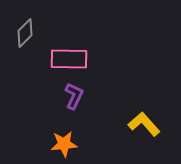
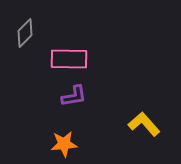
purple L-shape: rotated 56 degrees clockwise
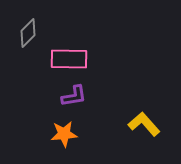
gray diamond: moved 3 px right
orange star: moved 10 px up
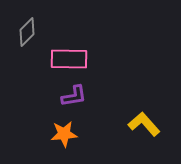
gray diamond: moved 1 px left, 1 px up
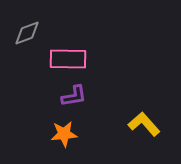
gray diamond: moved 1 px down; rotated 24 degrees clockwise
pink rectangle: moved 1 px left
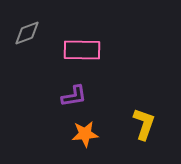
pink rectangle: moved 14 px right, 9 px up
yellow L-shape: rotated 60 degrees clockwise
orange star: moved 21 px right
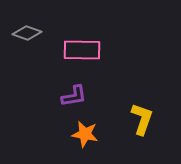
gray diamond: rotated 40 degrees clockwise
yellow L-shape: moved 2 px left, 5 px up
orange star: rotated 16 degrees clockwise
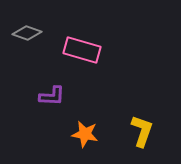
pink rectangle: rotated 15 degrees clockwise
purple L-shape: moved 22 px left; rotated 12 degrees clockwise
yellow L-shape: moved 12 px down
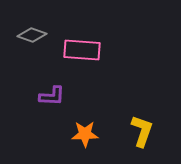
gray diamond: moved 5 px right, 2 px down
pink rectangle: rotated 12 degrees counterclockwise
orange star: rotated 12 degrees counterclockwise
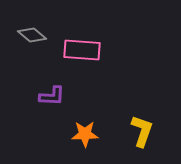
gray diamond: rotated 20 degrees clockwise
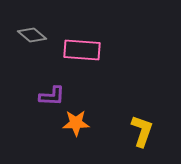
orange star: moved 9 px left, 11 px up
